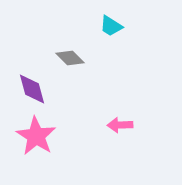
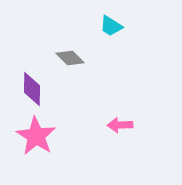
purple diamond: rotated 16 degrees clockwise
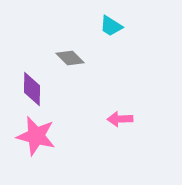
pink arrow: moved 6 px up
pink star: rotated 18 degrees counterclockwise
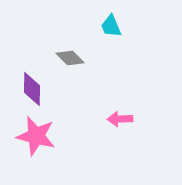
cyan trapezoid: rotated 35 degrees clockwise
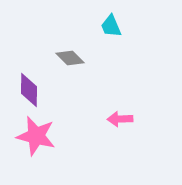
purple diamond: moved 3 px left, 1 px down
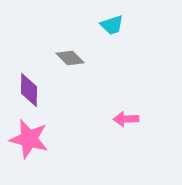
cyan trapezoid: moved 1 px right, 1 px up; rotated 85 degrees counterclockwise
pink arrow: moved 6 px right
pink star: moved 7 px left, 3 px down
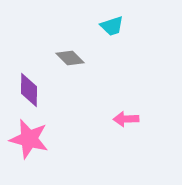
cyan trapezoid: moved 1 px down
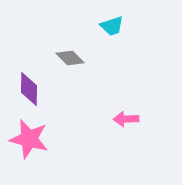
purple diamond: moved 1 px up
